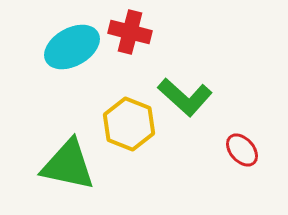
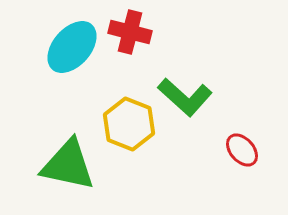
cyan ellipse: rotated 20 degrees counterclockwise
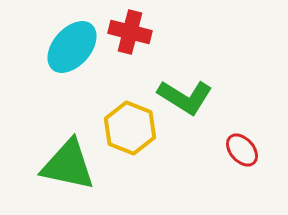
green L-shape: rotated 10 degrees counterclockwise
yellow hexagon: moved 1 px right, 4 px down
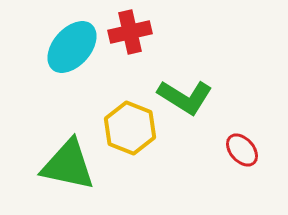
red cross: rotated 27 degrees counterclockwise
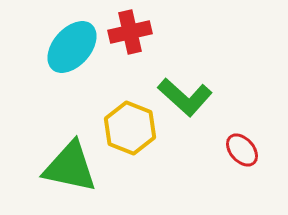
green L-shape: rotated 10 degrees clockwise
green triangle: moved 2 px right, 2 px down
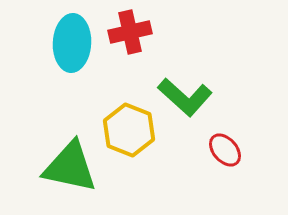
cyan ellipse: moved 4 px up; rotated 38 degrees counterclockwise
yellow hexagon: moved 1 px left, 2 px down
red ellipse: moved 17 px left
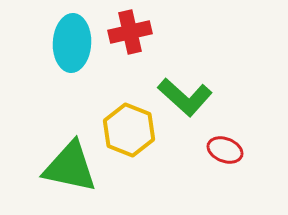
red ellipse: rotated 28 degrees counterclockwise
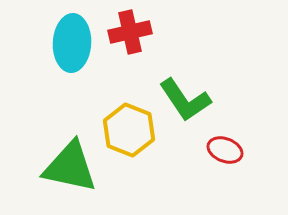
green L-shape: moved 3 px down; rotated 14 degrees clockwise
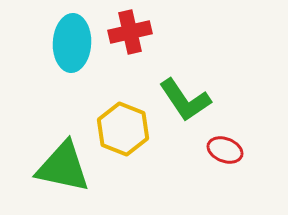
yellow hexagon: moved 6 px left, 1 px up
green triangle: moved 7 px left
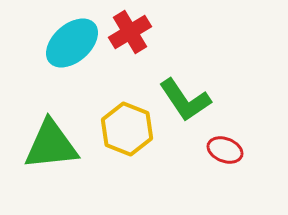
red cross: rotated 18 degrees counterclockwise
cyan ellipse: rotated 46 degrees clockwise
yellow hexagon: moved 4 px right
green triangle: moved 12 px left, 22 px up; rotated 18 degrees counterclockwise
